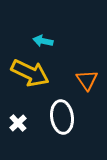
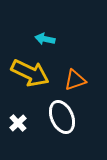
cyan arrow: moved 2 px right, 2 px up
orange triangle: moved 12 px left; rotated 45 degrees clockwise
white ellipse: rotated 16 degrees counterclockwise
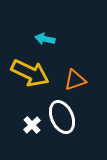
white cross: moved 14 px right, 2 px down
